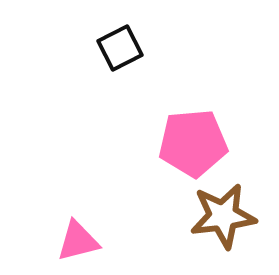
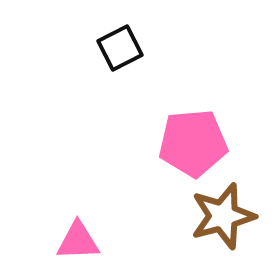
brown star: rotated 8 degrees counterclockwise
pink triangle: rotated 12 degrees clockwise
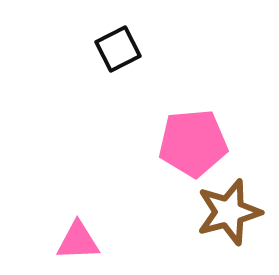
black square: moved 2 px left, 1 px down
brown star: moved 6 px right, 4 px up
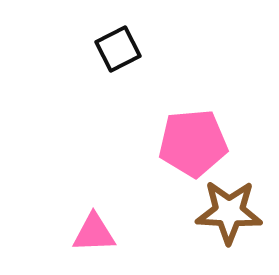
brown star: rotated 18 degrees clockwise
pink triangle: moved 16 px right, 8 px up
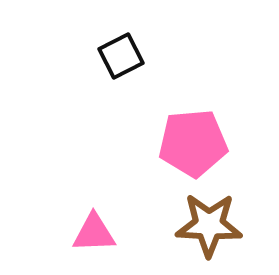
black square: moved 3 px right, 7 px down
brown star: moved 20 px left, 13 px down
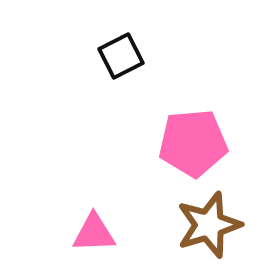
brown star: rotated 20 degrees counterclockwise
